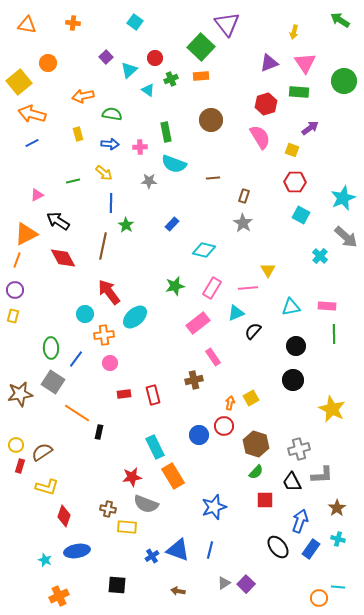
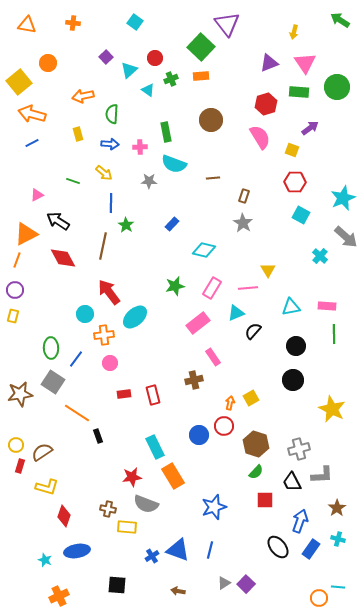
green circle at (344, 81): moved 7 px left, 6 px down
green semicircle at (112, 114): rotated 96 degrees counterclockwise
green line at (73, 181): rotated 32 degrees clockwise
black rectangle at (99, 432): moved 1 px left, 4 px down; rotated 32 degrees counterclockwise
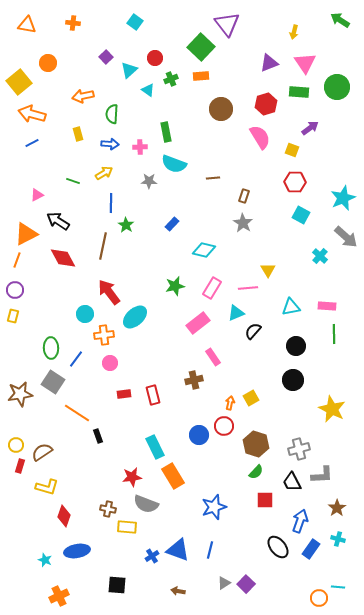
brown circle at (211, 120): moved 10 px right, 11 px up
yellow arrow at (104, 173): rotated 72 degrees counterclockwise
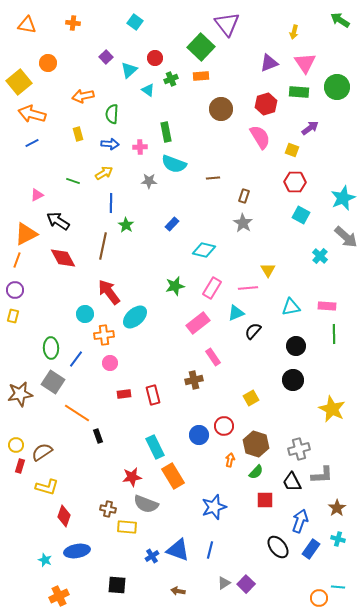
orange arrow at (230, 403): moved 57 px down
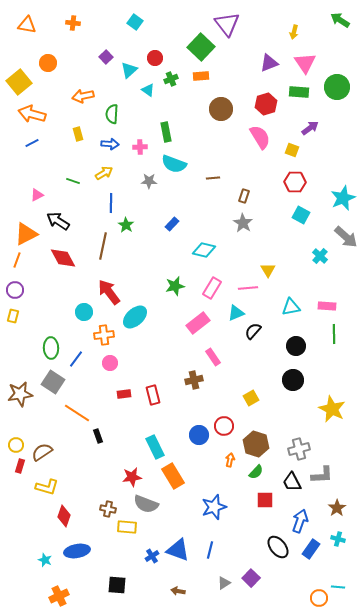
cyan circle at (85, 314): moved 1 px left, 2 px up
purple square at (246, 584): moved 5 px right, 6 px up
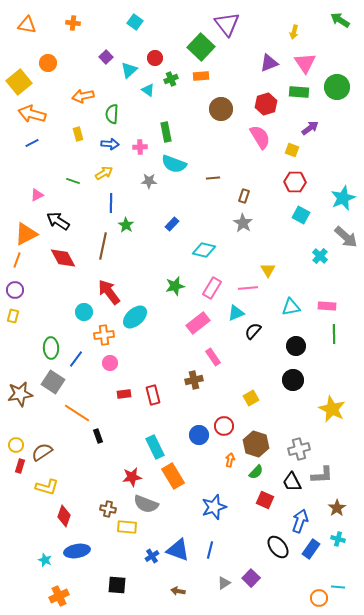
red square at (265, 500): rotated 24 degrees clockwise
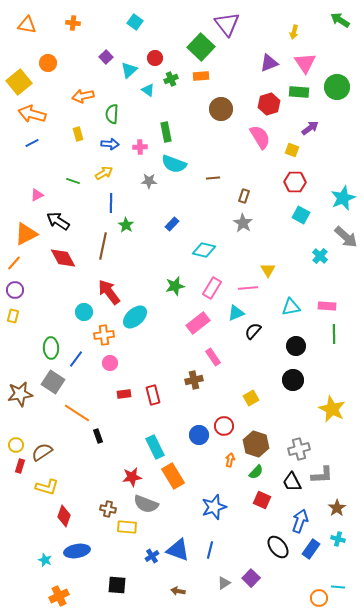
red hexagon at (266, 104): moved 3 px right
orange line at (17, 260): moved 3 px left, 3 px down; rotated 21 degrees clockwise
red square at (265, 500): moved 3 px left
